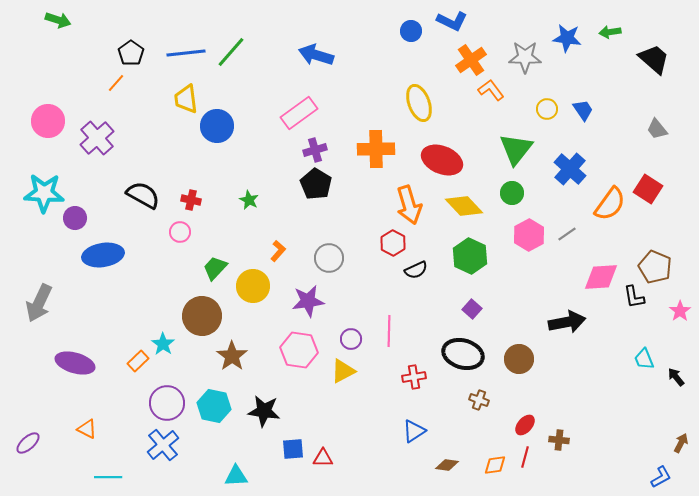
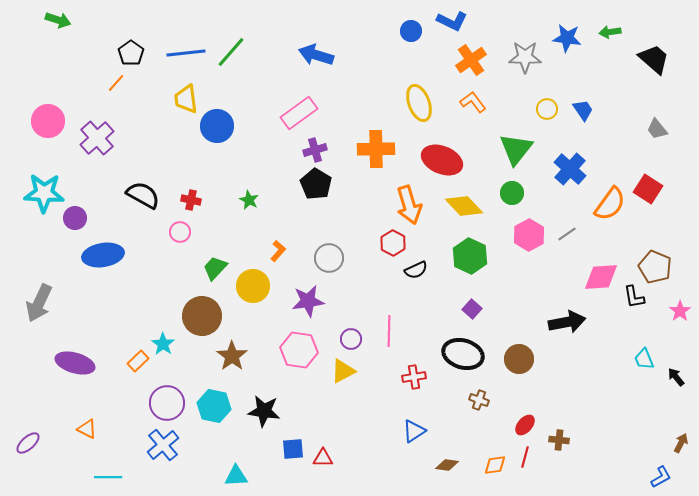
orange L-shape at (491, 90): moved 18 px left, 12 px down
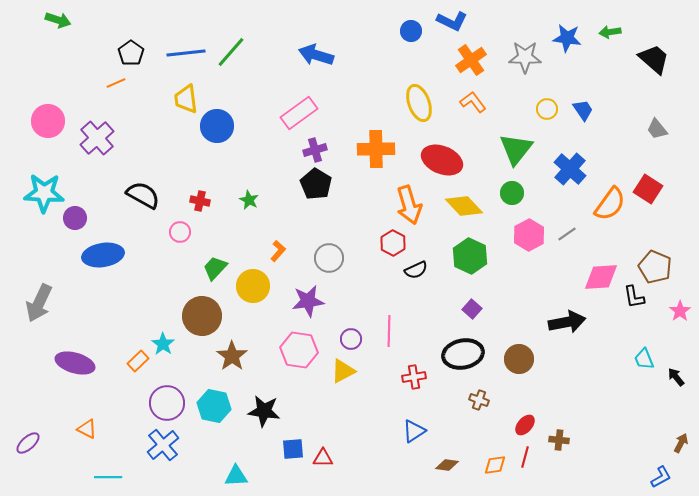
orange line at (116, 83): rotated 24 degrees clockwise
red cross at (191, 200): moved 9 px right, 1 px down
black ellipse at (463, 354): rotated 27 degrees counterclockwise
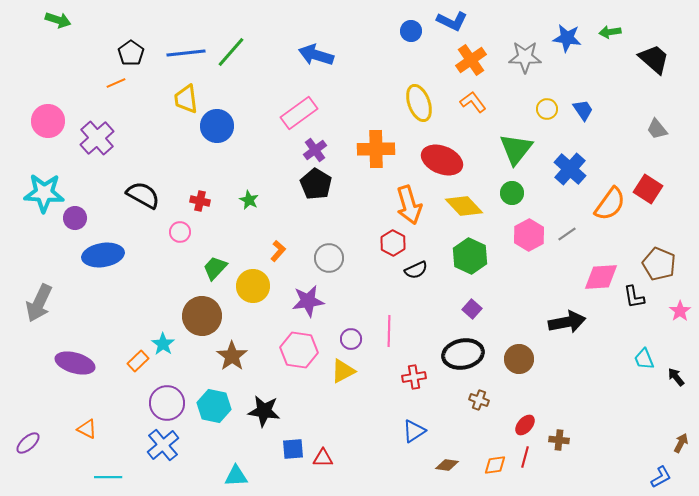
purple cross at (315, 150): rotated 20 degrees counterclockwise
brown pentagon at (655, 267): moved 4 px right, 3 px up
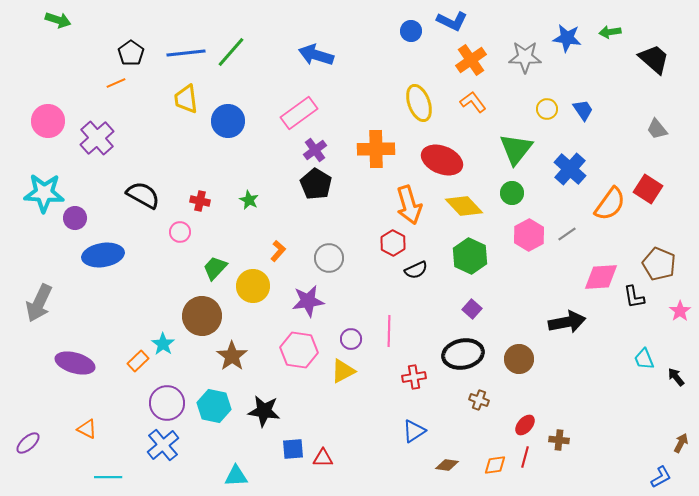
blue circle at (217, 126): moved 11 px right, 5 px up
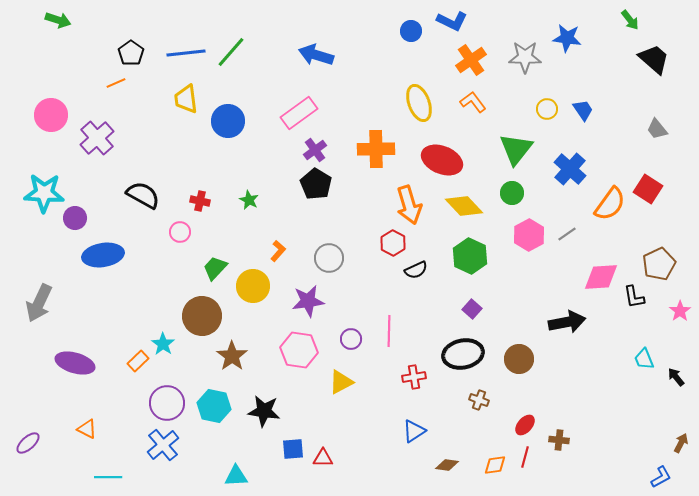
green arrow at (610, 32): moved 20 px right, 12 px up; rotated 120 degrees counterclockwise
pink circle at (48, 121): moved 3 px right, 6 px up
brown pentagon at (659, 264): rotated 24 degrees clockwise
yellow triangle at (343, 371): moved 2 px left, 11 px down
